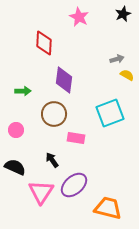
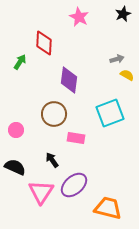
purple diamond: moved 5 px right
green arrow: moved 3 px left, 29 px up; rotated 56 degrees counterclockwise
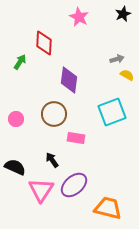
cyan square: moved 2 px right, 1 px up
pink circle: moved 11 px up
pink triangle: moved 2 px up
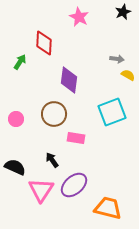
black star: moved 2 px up
gray arrow: rotated 24 degrees clockwise
yellow semicircle: moved 1 px right
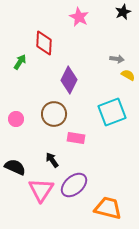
purple diamond: rotated 20 degrees clockwise
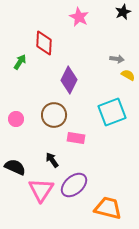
brown circle: moved 1 px down
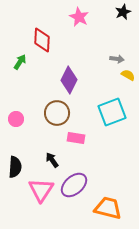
red diamond: moved 2 px left, 3 px up
brown circle: moved 3 px right, 2 px up
black semicircle: rotated 70 degrees clockwise
